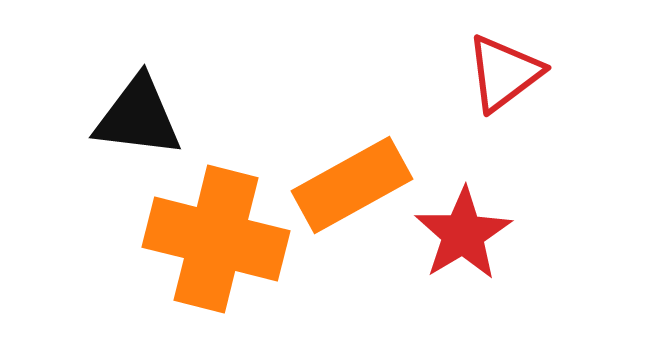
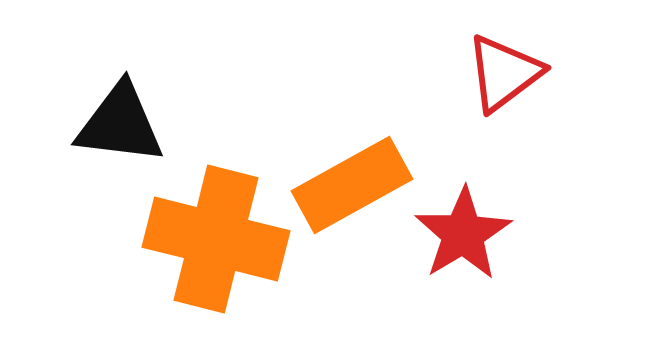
black triangle: moved 18 px left, 7 px down
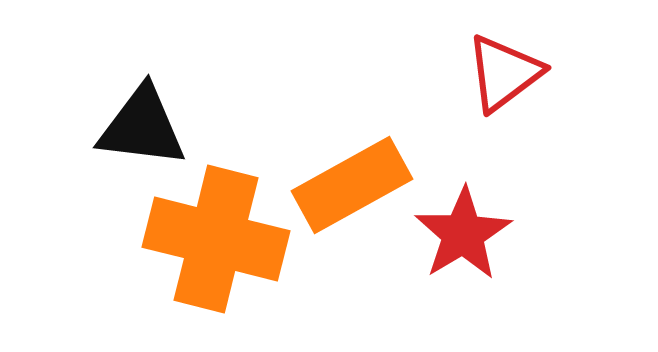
black triangle: moved 22 px right, 3 px down
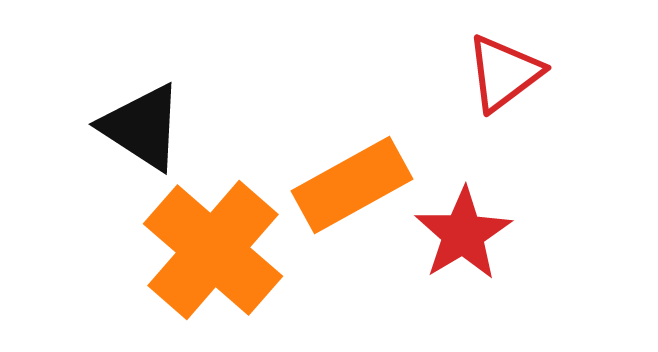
black triangle: rotated 26 degrees clockwise
orange cross: moved 3 px left, 11 px down; rotated 27 degrees clockwise
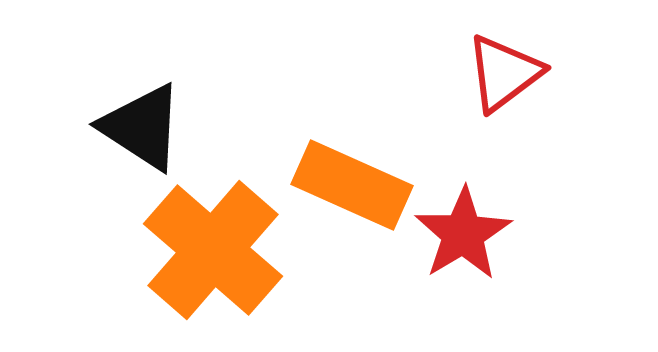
orange rectangle: rotated 53 degrees clockwise
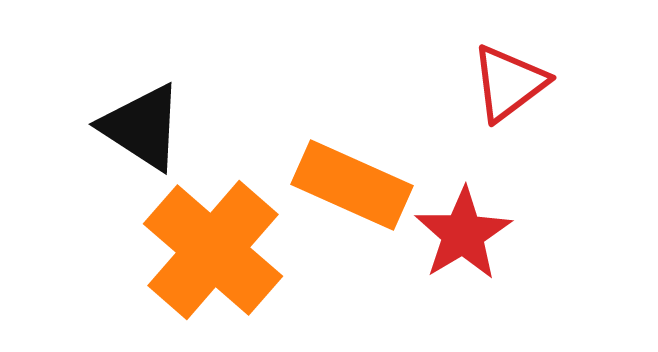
red triangle: moved 5 px right, 10 px down
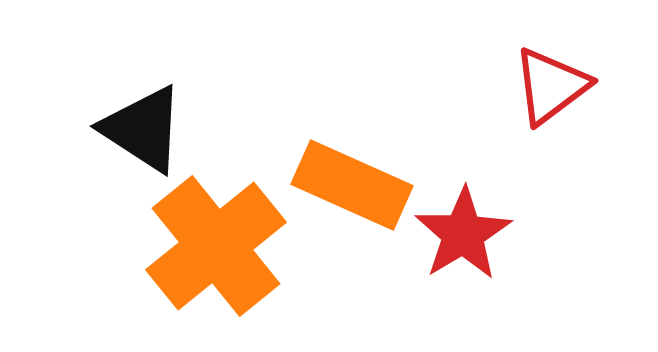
red triangle: moved 42 px right, 3 px down
black triangle: moved 1 px right, 2 px down
orange cross: moved 3 px right, 4 px up; rotated 10 degrees clockwise
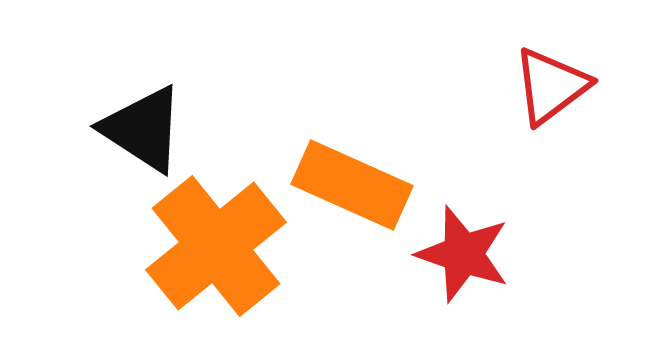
red star: moved 20 px down; rotated 22 degrees counterclockwise
